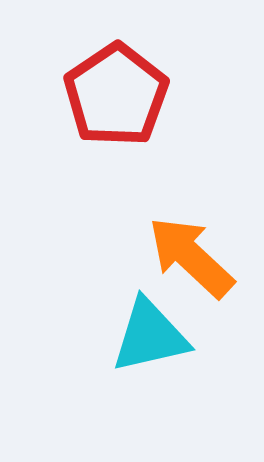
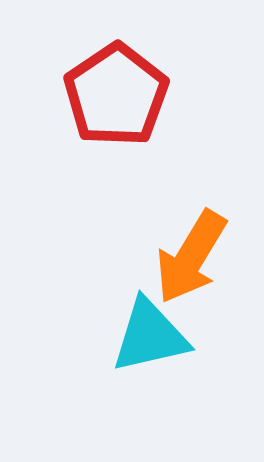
orange arrow: rotated 102 degrees counterclockwise
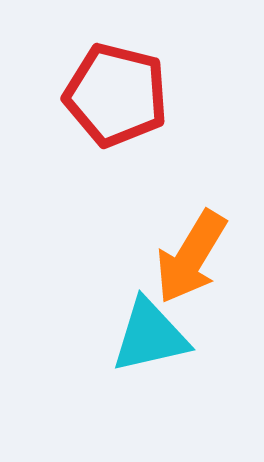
red pentagon: rotated 24 degrees counterclockwise
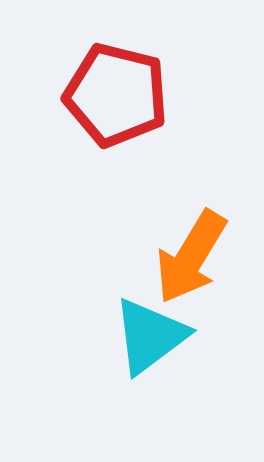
cyan triangle: rotated 24 degrees counterclockwise
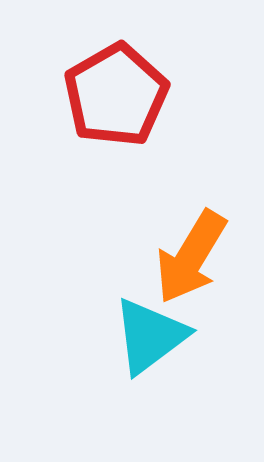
red pentagon: rotated 28 degrees clockwise
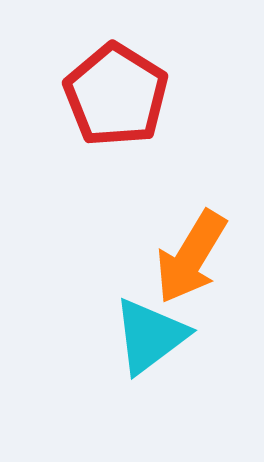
red pentagon: rotated 10 degrees counterclockwise
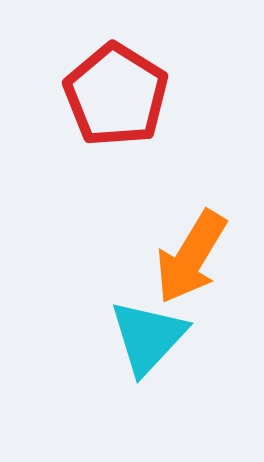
cyan triangle: moved 2 px left, 1 px down; rotated 10 degrees counterclockwise
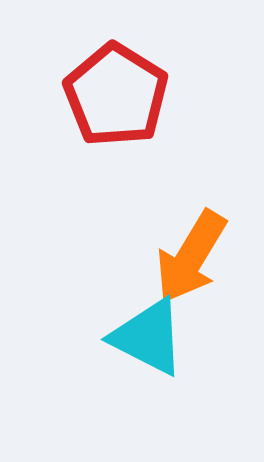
cyan triangle: rotated 46 degrees counterclockwise
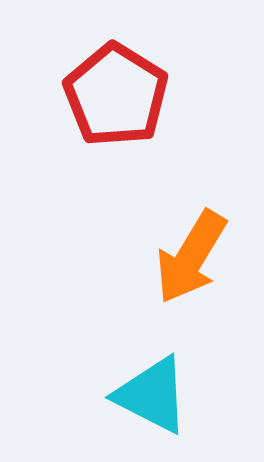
cyan triangle: moved 4 px right, 58 px down
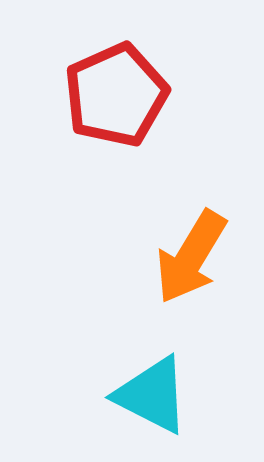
red pentagon: rotated 16 degrees clockwise
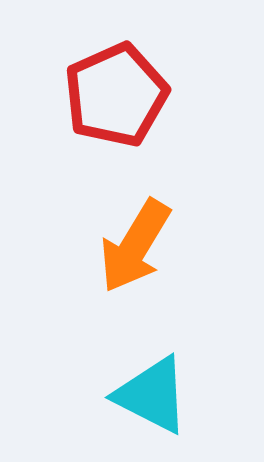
orange arrow: moved 56 px left, 11 px up
